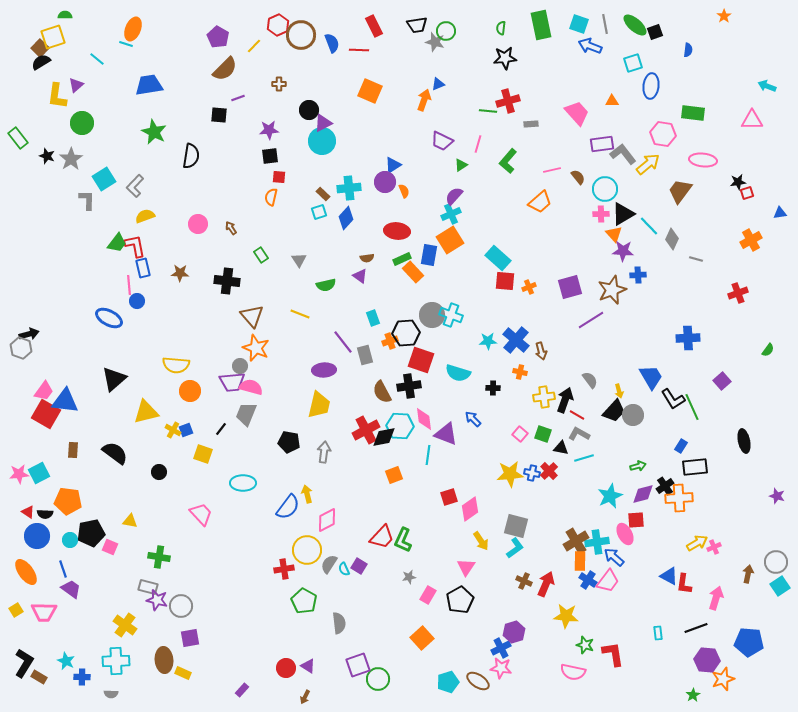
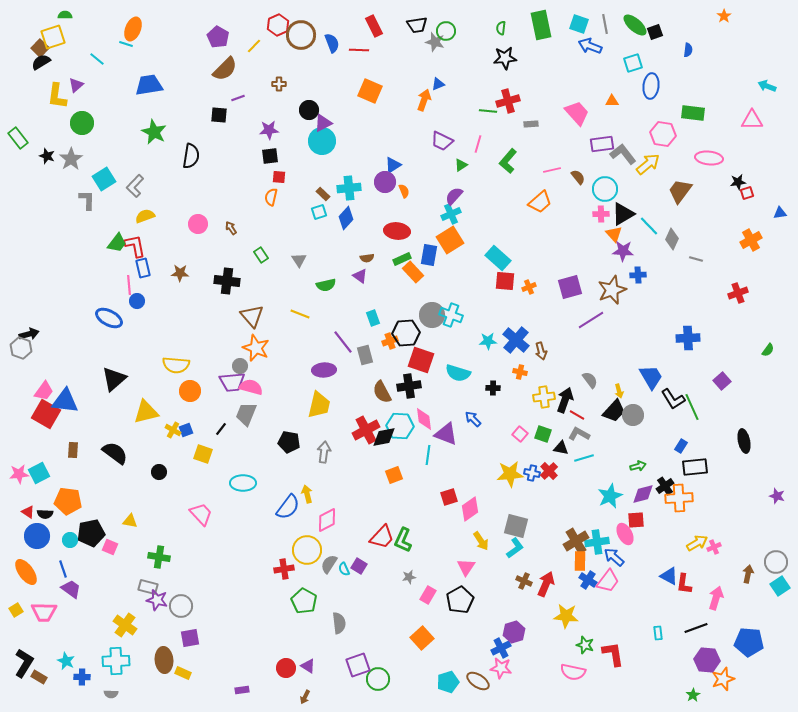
pink ellipse at (703, 160): moved 6 px right, 2 px up
purple rectangle at (242, 690): rotated 40 degrees clockwise
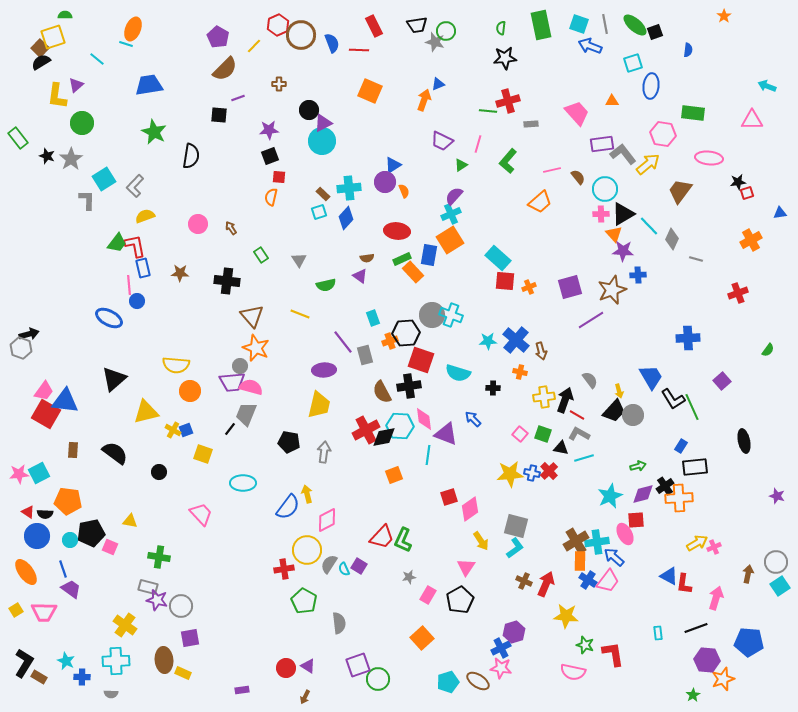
black square at (270, 156): rotated 12 degrees counterclockwise
black line at (221, 429): moved 9 px right
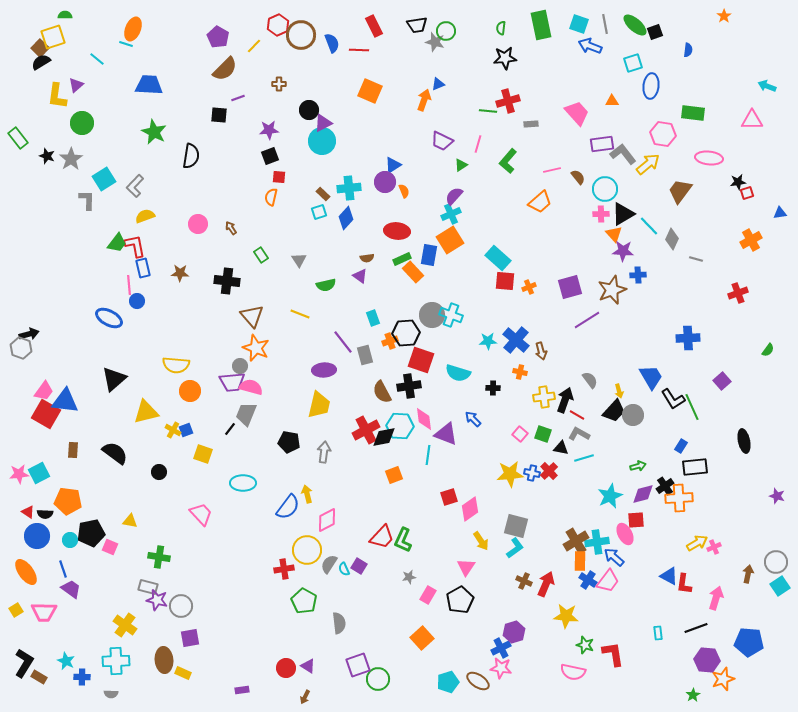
blue trapezoid at (149, 85): rotated 12 degrees clockwise
purple line at (591, 320): moved 4 px left
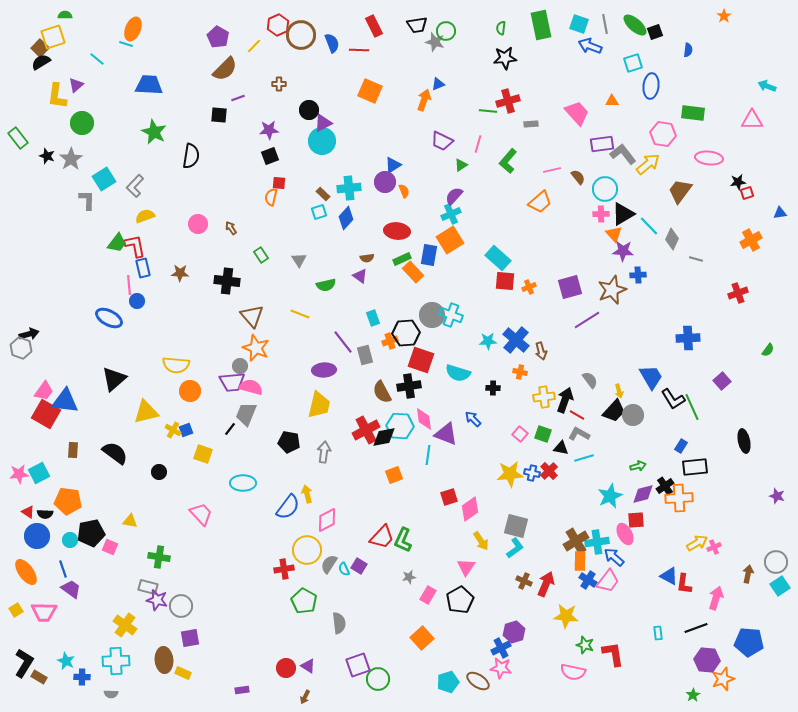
red square at (279, 177): moved 6 px down
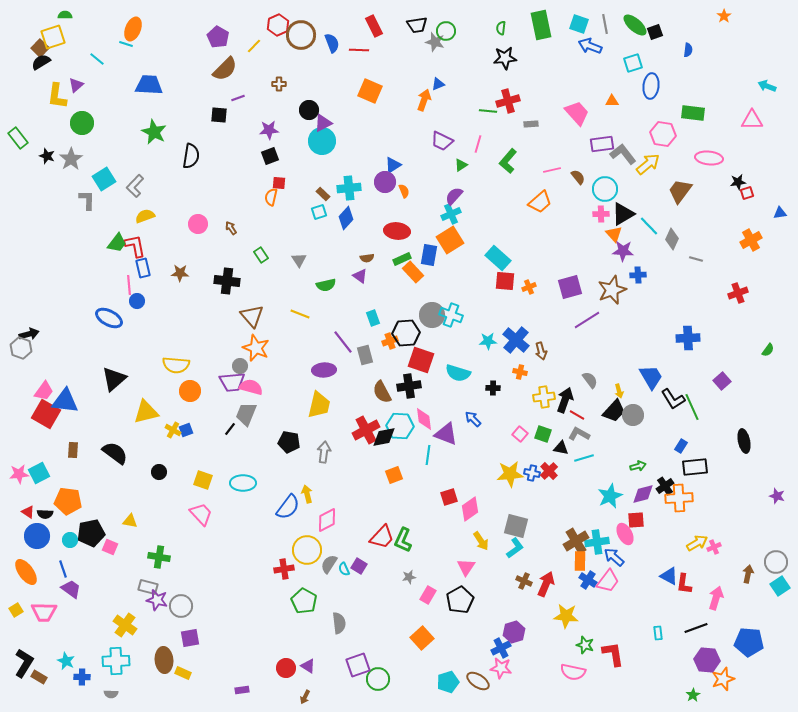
yellow square at (203, 454): moved 26 px down
